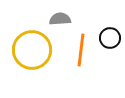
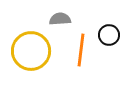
black circle: moved 1 px left, 3 px up
yellow circle: moved 1 px left, 1 px down
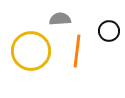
black circle: moved 4 px up
orange line: moved 4 px left, 1 px down
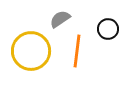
gray semicircle: rotated 30 degrees counterclockwise
black circle: moved 1 px left, 2 px up
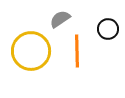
orange line: rotated 8 degrees counterclockwise
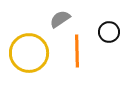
black circle: moved 1 px right, 3 px down
yellow circle: moved 2 px left, 2 px down
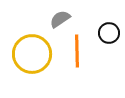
black circle: moved 1 px down
yellow circle: moved 3 px right, 1 px down
